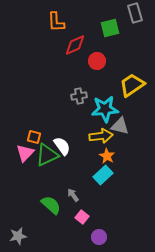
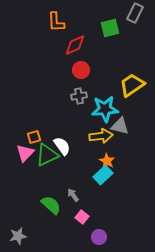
gray rectangle: rotated 42 degrees clockwise
red circle: moved 16 px left, 9 px down
orange square: rotated 32 degrees counterclockwise
orange star: moved 5 px down
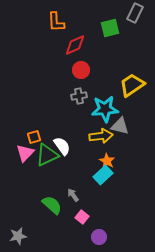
green semicircle: moved 1 px right
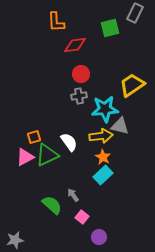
red diamond: rotated 15 degrees clockwise
red circle: moved 4 px down
white semicircle: moved 7 px right, 4 px up
pink triangle: moved 4 px down; rotated 18 degrees clockwise
orange star: moved 4 px left, 4 px up
gray star: moved 3 px left, 4 px down
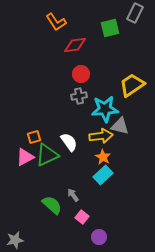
orange L-shape: rotated 30 degrees counterclockwise
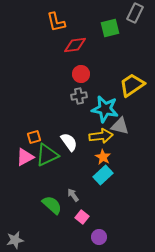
orange L-shape: rotated 20 degrees clockwise
cyan star: rotated 16 degrees clockwise
